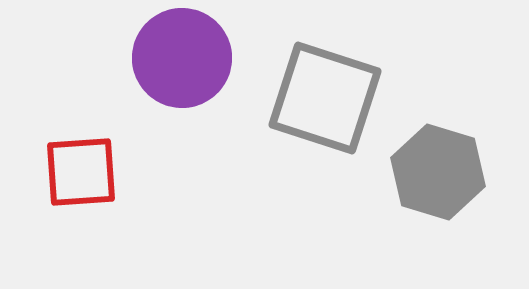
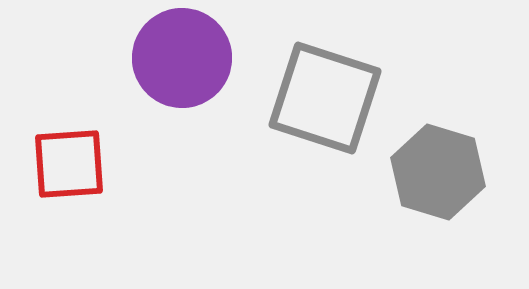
red square: moved 12 px left, 8 px up
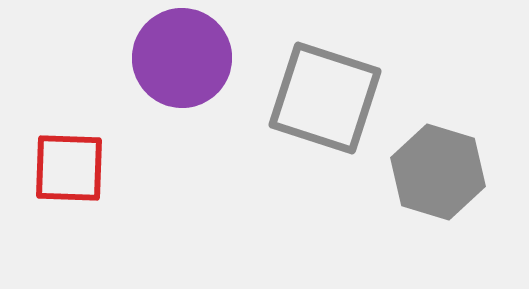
red square: moved 4 px down; rotated 6 degrees clockwise
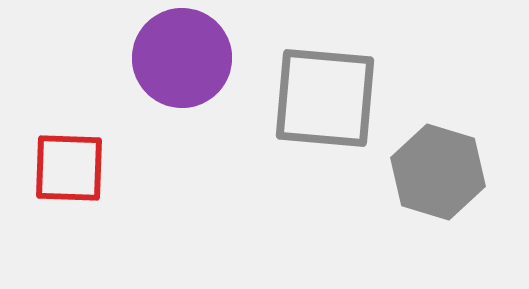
gray square: rotated 13 degrees counterclockwise
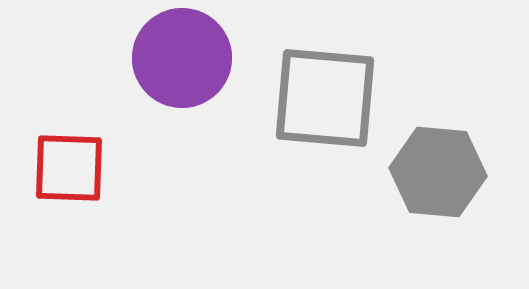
gray hexagon: rotated 12 degrees counterclockwise
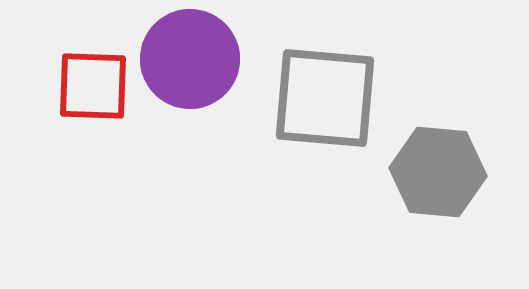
purple circle: moved 8 px right, 1 px down
red square: moved 24 px right, 82 px up
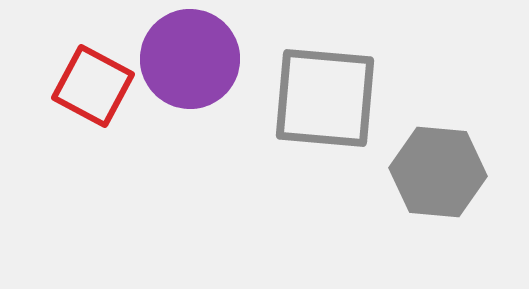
red square: rotated 26 degrees clockwise
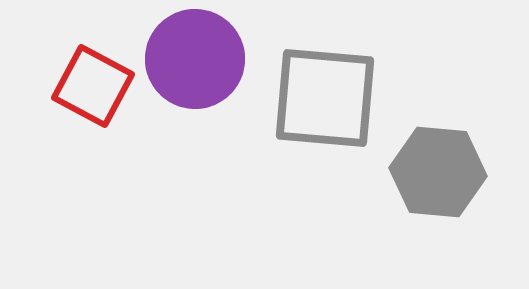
purple circle: moved 5 px right
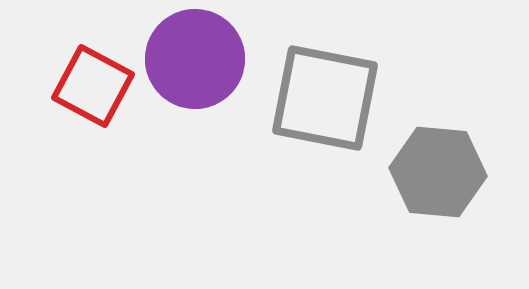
gray square: rotated 6 degrees clockwise
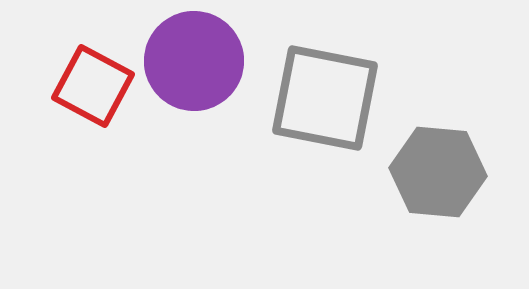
purple circle: moved 1 px left, 2 px down
